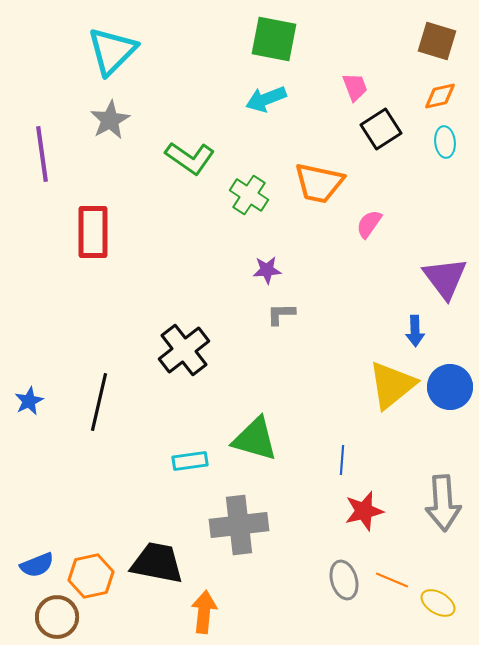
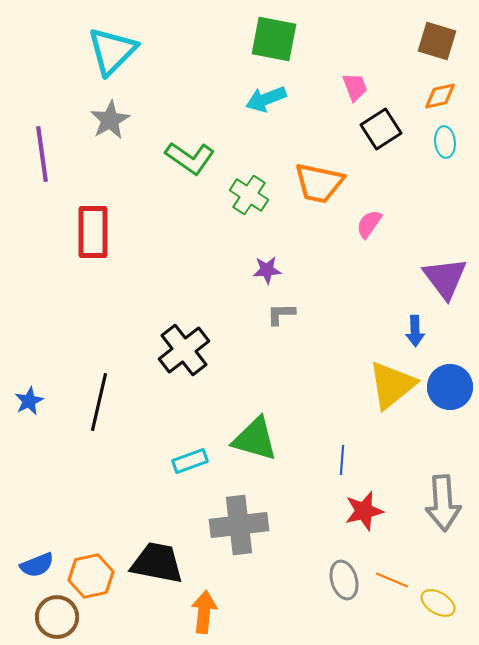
cyan rectangle: rotated 12 degrees counterclockwise
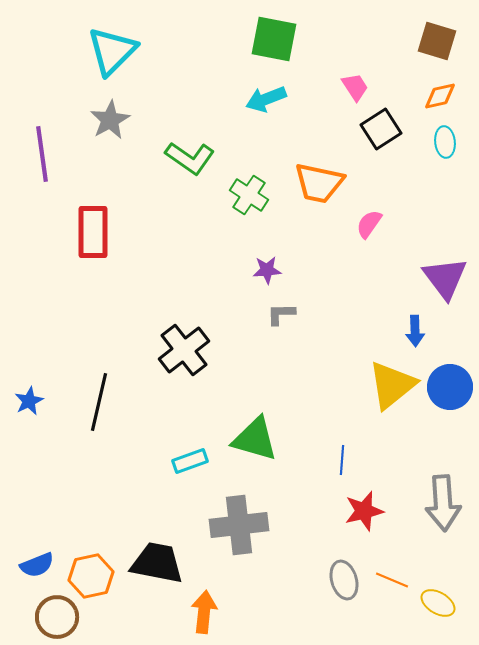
pink trapezoid: rotated 12 degrees counterclockwise
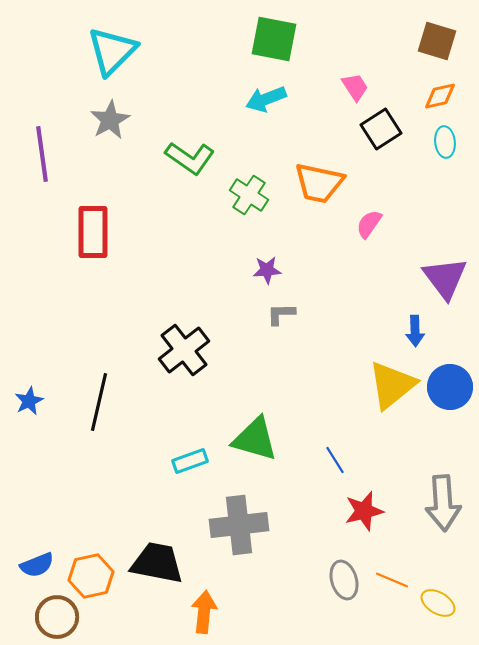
blue line: moved 7 px left; rotated 36 degrees counterclockwise
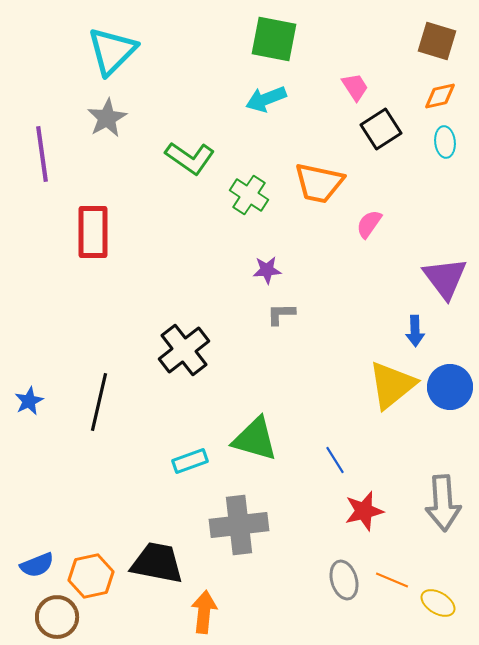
gray star: moved 3 px left, 2 px up
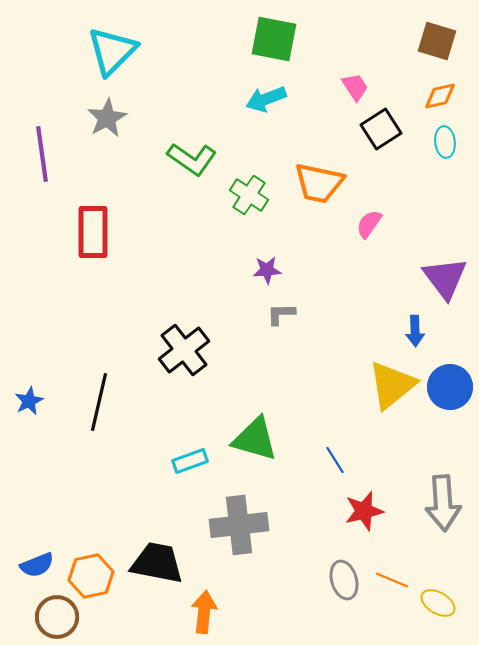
green L-shape: moved 2 px right, 1 px down
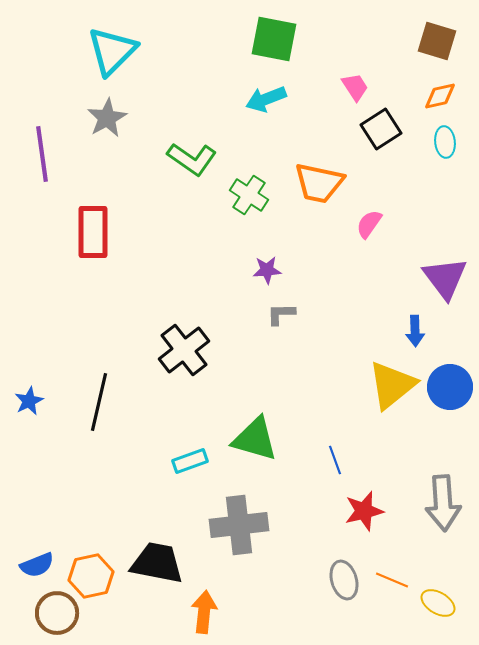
blue line: rotated 12 degrees clockwise
brown circle: moved 4 px up
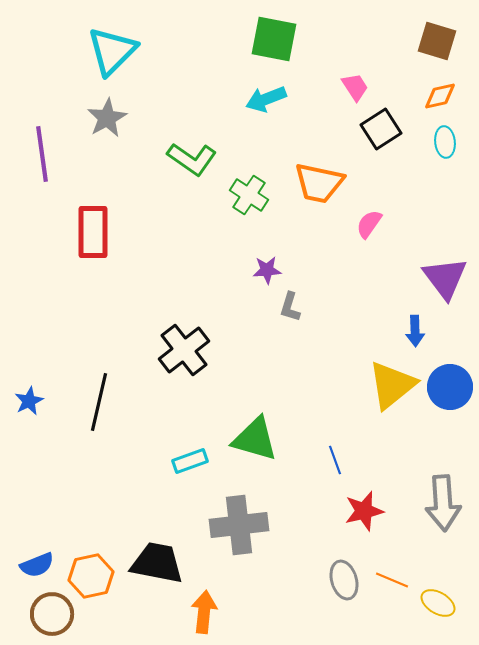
gray L-shape: moved 9 px right, 7 px up; rotated 72 degrees counterclockwise
brown circle: moved 5 px left, 1 px down
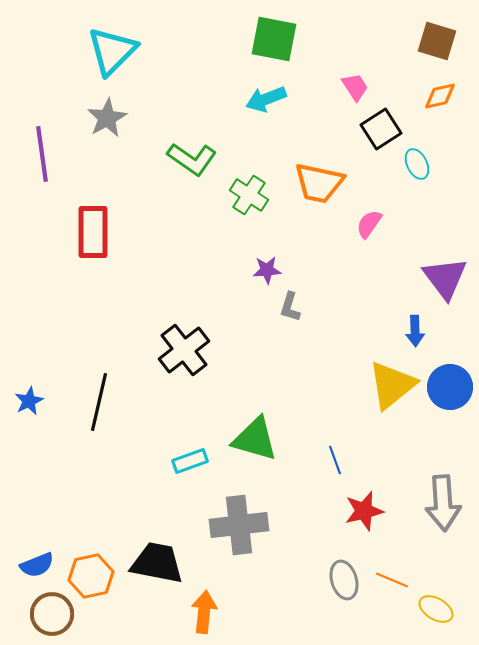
cyan ellipse: moved 28 px left, 22 px down; rotated 20 degrees counterclockwise
yellow ellipse: moved 2 px left, 6 px down
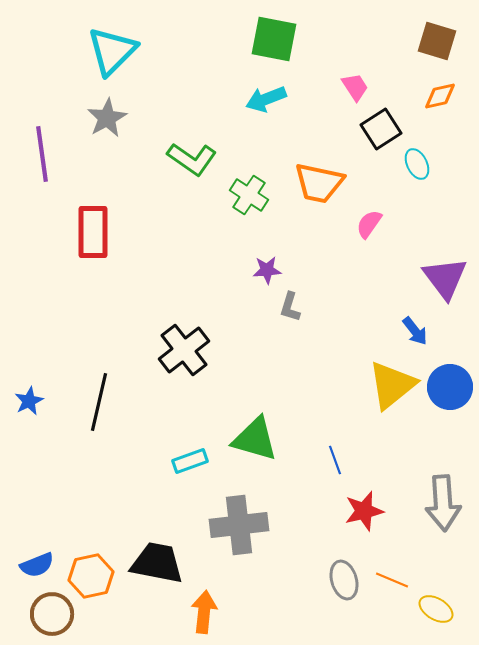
blue arrow: rotated 36 degrees counterclockwise
